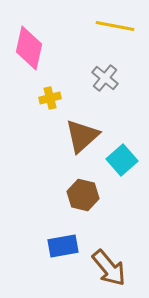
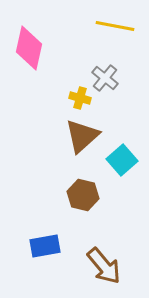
yellow cross: moved 30 px right; rotated 30 degrees clockwise
blue rectangle: moved 18 px left
brown arrow: moved 5 px left, 2 px up
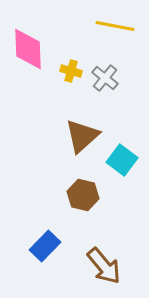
pink diamond: moved 1 px left, 1 px down; rotated 15 degrees counterclockwise
yellow cross: moved 9 px left, 27 px up
cyan square: rotated 12 degrees counterclockwise
blue rectangle: rotated 36 degrees counterclockwise
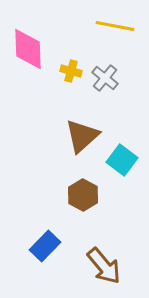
brown hexagon: rotated 16 degrees clockwise
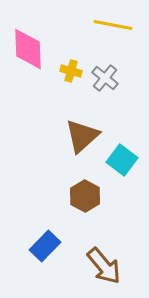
yellow line: moved 2 px left, 1 px up
brown hexagon: moved 2 px right, 1 px down
